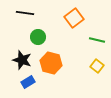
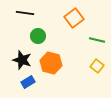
green circle: moved 1 px up
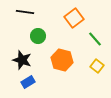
black line: moved 1 px up
green line: moved 2 px left, 1 px up; rotated 35 degrees clockwise
orange hexagon: moved 11 px right, 3 px up
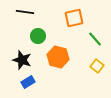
orange square: rotated 24 degrees clockwise
orange hexagon: moved 4 px left, 3 px up
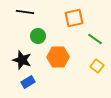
green line: rotated 14 degrees counterclockwise
orange hexagon: rotated 15 degrees counterclockwise
